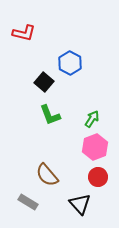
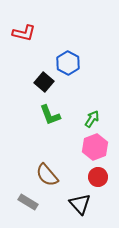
blue hexagon: moved 2 px left
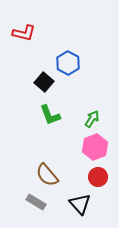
gray rectangle: moved 8 px right
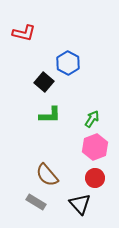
green L-shape: rotated 70 degrees counterclockwise
red circle: moved 3 px left, 1 px down
